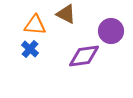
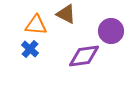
orange triangle: moved 1 px right
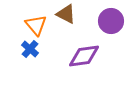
orange triangle: rotated 45 degrees clockwise
purple circle: moved 10 px up
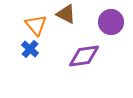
purple circle: moved 1 px down
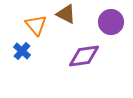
blue cross: moved 8 px left, 2 px down
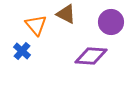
purple diamond: moved 7 px right; rotated 12 degrees clockwise
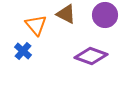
purple circle: moved 6 px left, 7 px up
blue cross: moved 1 px right
purple diamond: rotated 16 degrees clockwise
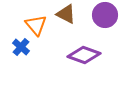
blue cross: moved 2 px left, 4 px up
purple diamond: moved 7 px left, 1 px up
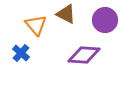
purple circle: moved 5 px down
blue cross: moved 6 px down
purple diamond: rotated 16 degrees counterclockwise
